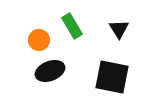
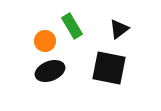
black triangle: rotated 25 degrees clockwise
orange circle: moved 6 px right, 1 px down
black square: moved 3 px left, 9 px up
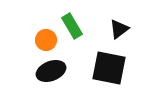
orange circle: moved 1 px right, 1 px up
black ellipse: moved 1 px right
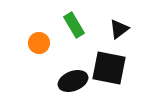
green rectangle: moved 2 px right, 1 px up
orange circle: moved 7 px left, 3 px down
black ellipse: moved 22 px right, 10 px down
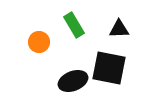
black triangle: rotated 35 degrees clockwise
orange circle: moved 1 px up
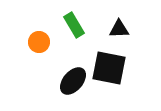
black ellipse: rotated 28 degrees counterclockwise
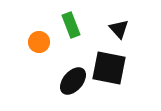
green rectangle: moved 3 px left; rotated 10 degrees clockwise
black triangle: rotated 50 degrees clockwise
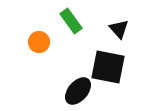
green rectangle: moved 4 px up; rotated 15 degrees counterclockwise
black square: moved 1 px left, 1 px up
black ellipse: moved 5 px right, 10 px down
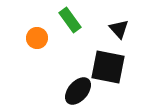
green rectangle: moved 1 px left, 1 px up
orange circle: moved 2 px left, 4 px up
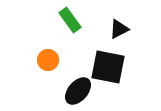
black triangle: rotated 45 degrees clockwise
orange circle: moved 11 px right, 22 px down
